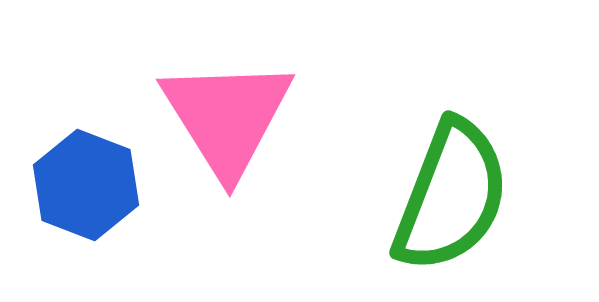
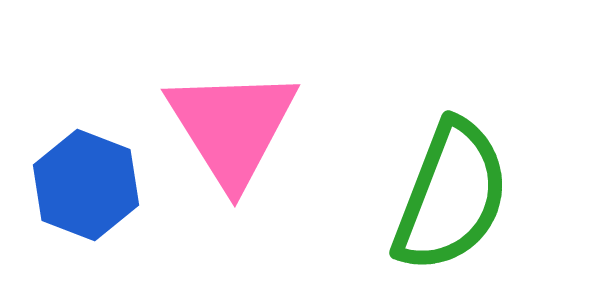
pink triangle: moved 5 px right, 10 px down
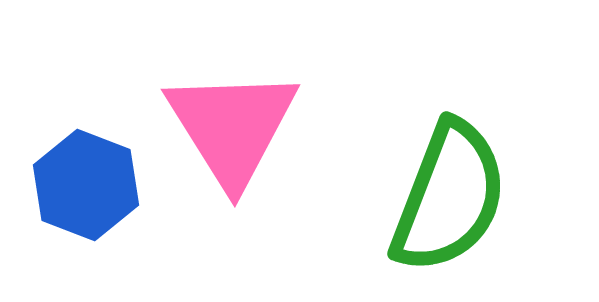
green semicircle: moved 2 px left, 1 px down
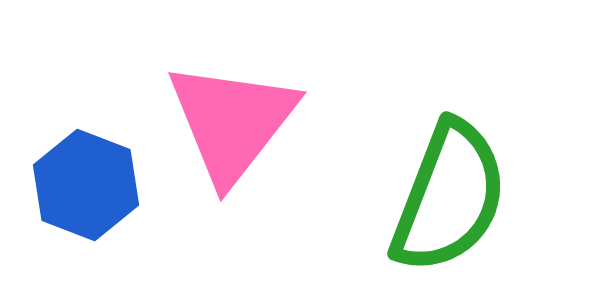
pink triangle: moved 5 px up; rotated 10 degrees clockwise
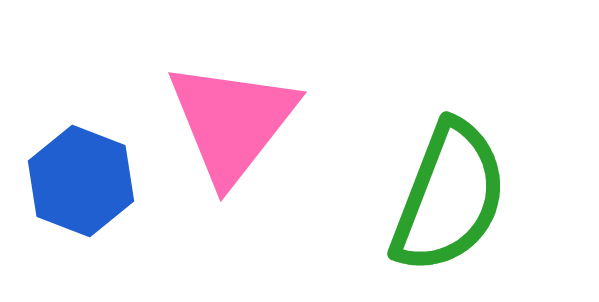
blue hexagon: moved 5 px left, 4 px up
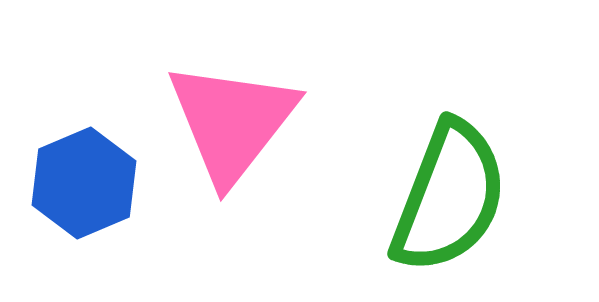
blue hexagon: moved 3 px right, 2 px down; rotated 16 degrees clockwise
